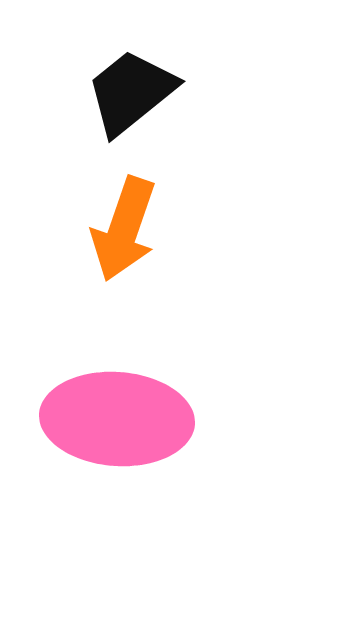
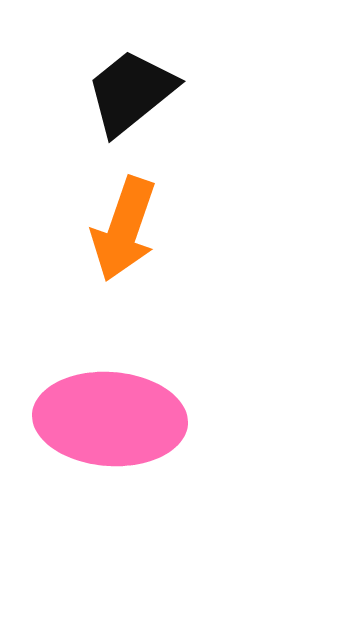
pink ellipse: moved 7 px left
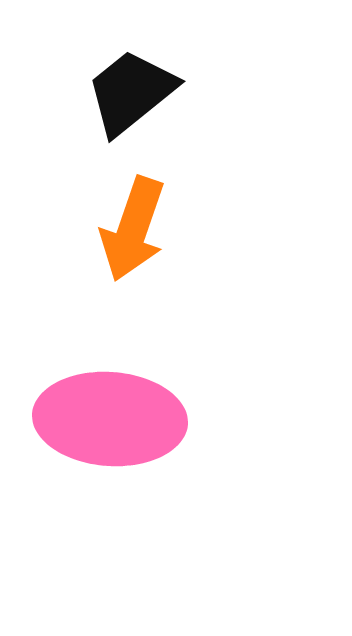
orange arrow: moved 9 px right
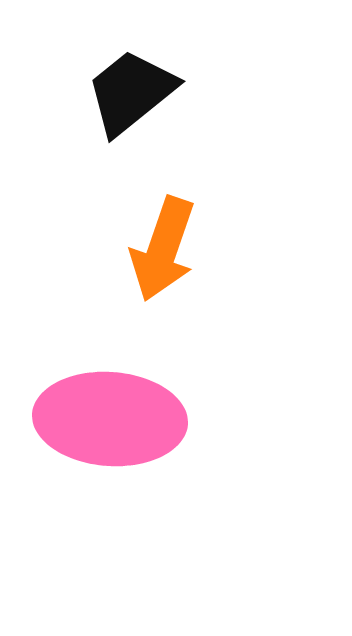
orange arrow: moved 30 px right, 20 px down
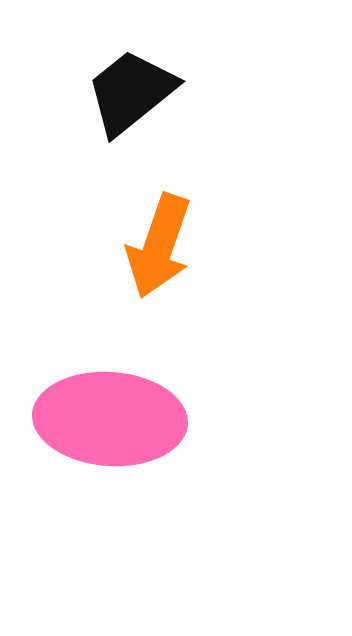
orange arrow: moved 4 px left, 3 px up
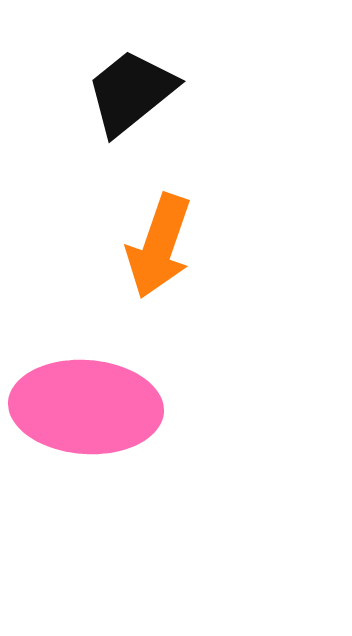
pink ellipse: moved 24 px left, 12 px up
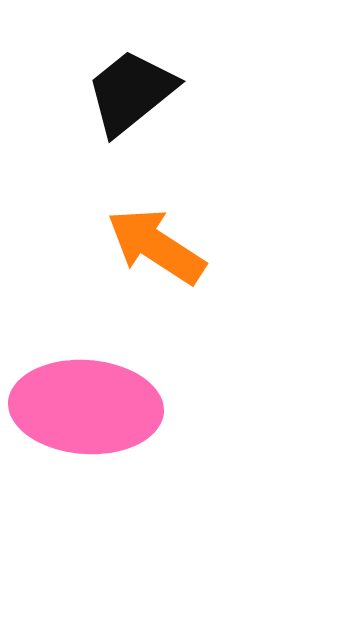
orange arrow: moved 3 px left; rotated 104 degrees clockwise
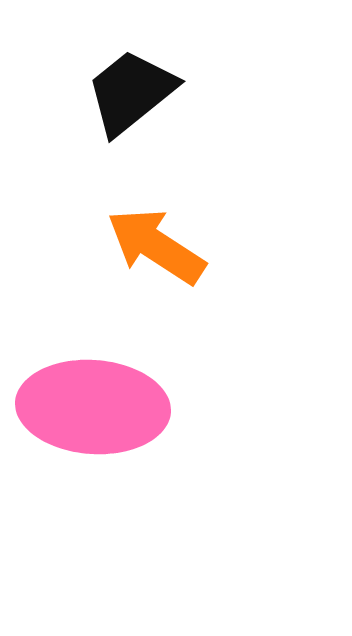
pink ellipse: moved 7 px right
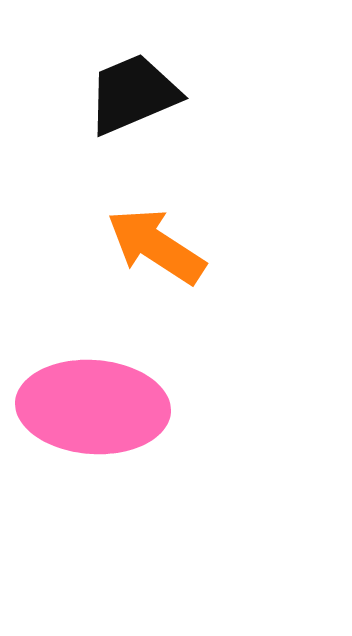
black trapezoid: moved 2 px right, 2 px down; rotated 16 degrees clockwise
